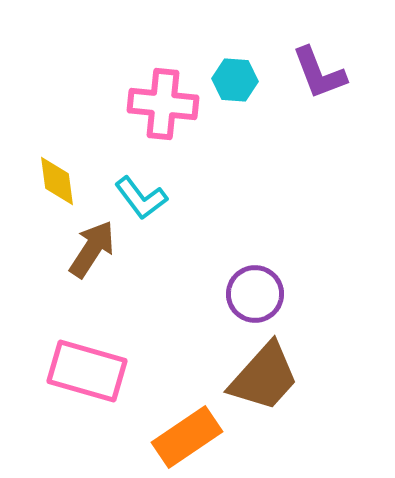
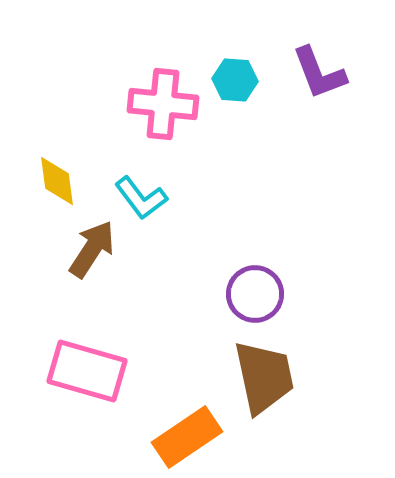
brown trapezoid: rotated 54 degrees counterclockwise
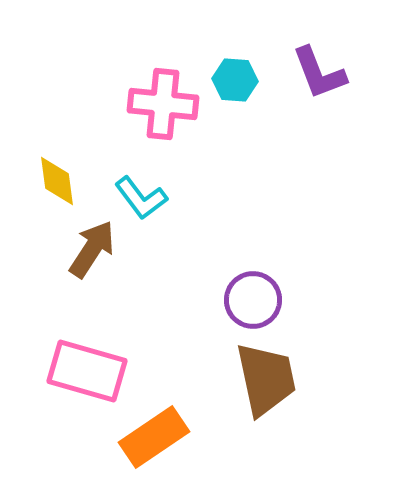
purple circle: moved 2 px left, 6 px down
brown trapezoid: moved 2 px right, 2 px down
orange rectangle: moved 33 px left
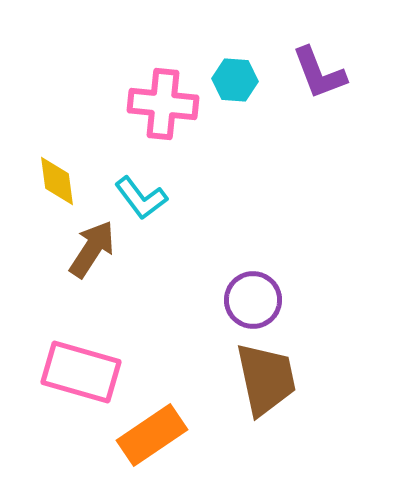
pink rectangle: moved 6 px left, 1 px down
orange rectangle: moved 2 px left, 2 px up
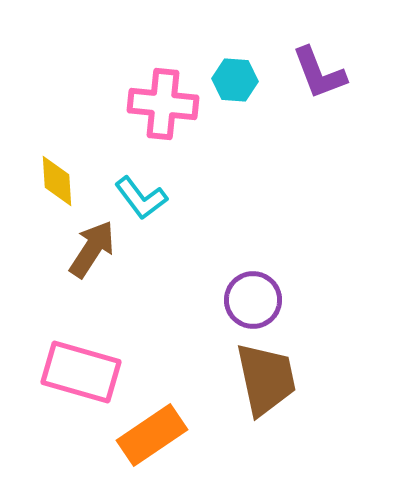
yellow diamond: rotated 4 degrees clockwise
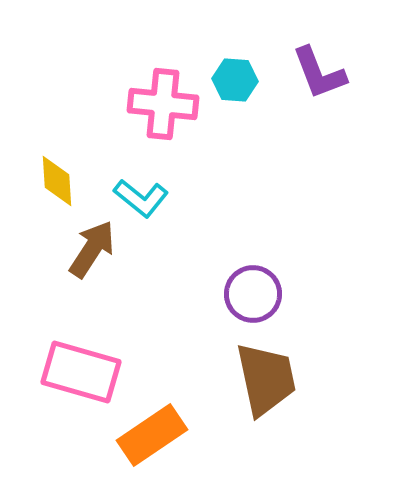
cyan L-shape: rotated 14 degrees counterclockwise
purple circle: moved 6 px up
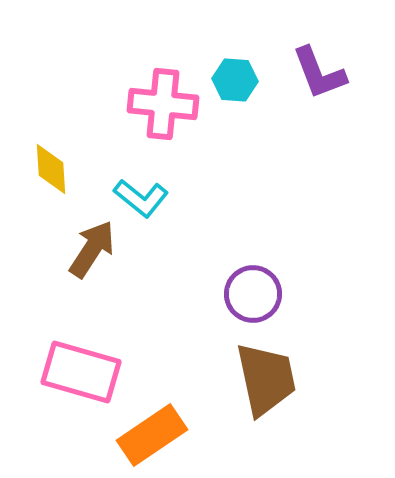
yellow diamond: moved 6 px left, 12 px up
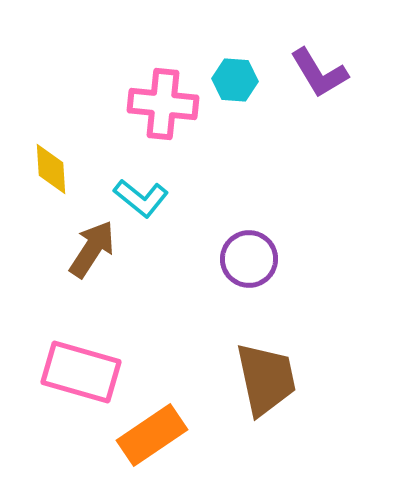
purple L-shape: rotated 10 degrees counterclockwise
purple circle: moved 4 px left, 35 px up
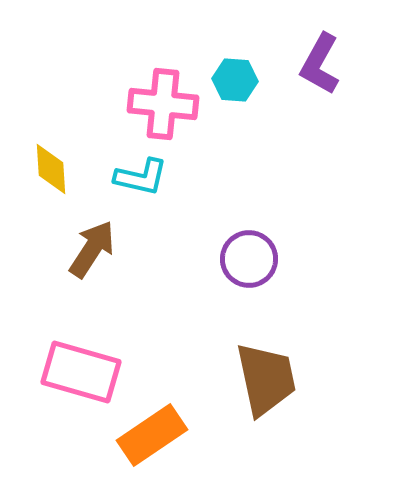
purple L-shape: moved 1 px right, 9 px up; rotated 60 degrees clockwise
cyan L-shape: moved 21 px up; rotated 26 degrees counterclockwise
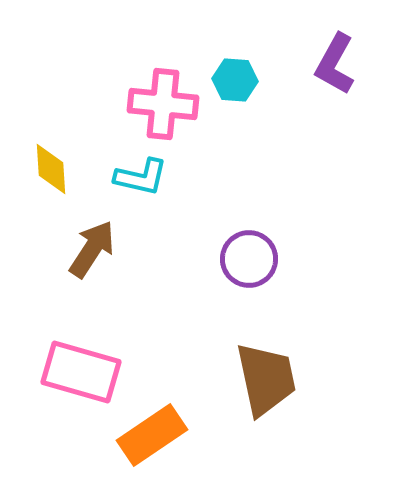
purple L-shape: moved 15 px right
